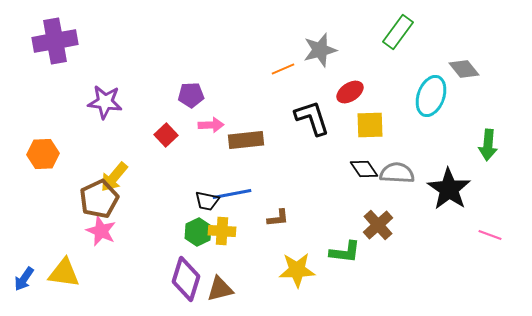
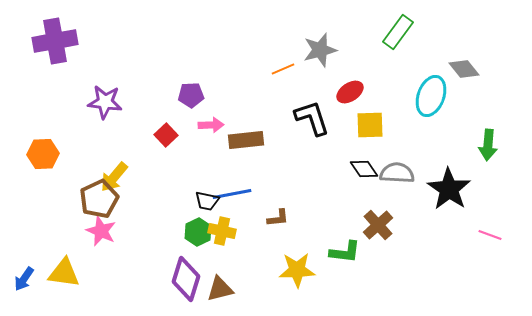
yellow cross: rotated 8 degrees clockwise
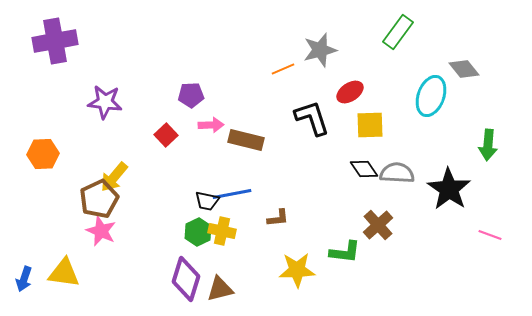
brown rectangle: rotated 20 degrees clockwise
blue arrow: rotated 15 degrees counterclockwise
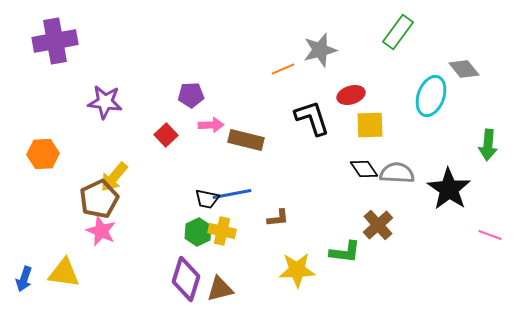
red ellipse: moved 1 px right, 3 px down; rotated 16 degrees clockwise
black trapezoid: moved 2 px up
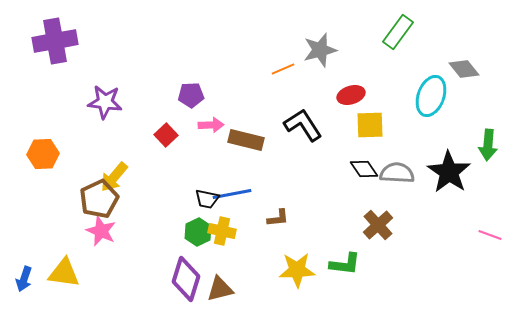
black L-shape: moved 9 px left, 7 px down; rotated 15 degrees counterclockwise
black star: moved 17 px up
green L-shape: moved 12 px down
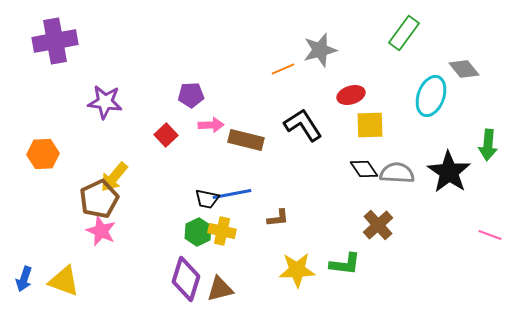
green rectangle: moved 6 px right, 1 px down
yellow triangle: moved 8 px down; rotated 12 degrees clockwise
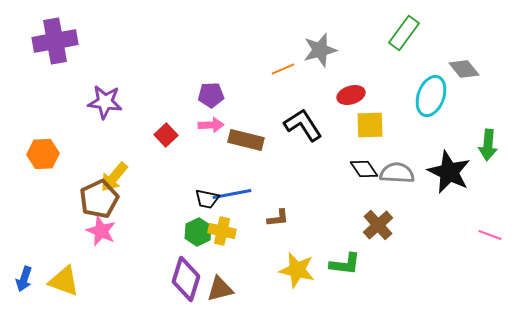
purple pentagon: moved 20 px right
black star: rotated 9 degrees counterclockwise
yellow star: rotated 15 degrees clockwise
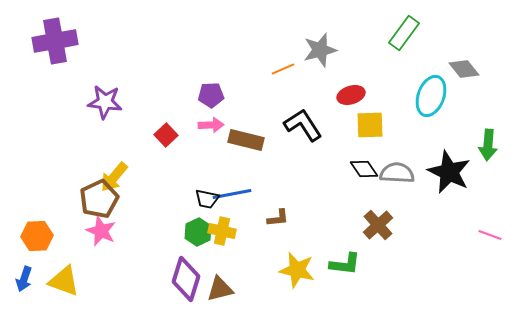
orange hexagon: moved 6 px left, 82 px down
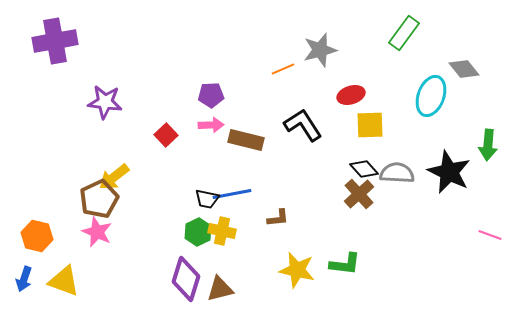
black diamond: rotated 8 degrees counterclockwise
yellow arrow: rotated 12 degrees clockwise
brown cross: moved 19 px left, 31 px up
pink star: moved 4 px left, 1 px down
orange hexagon: rotated 16 degrees clockwise
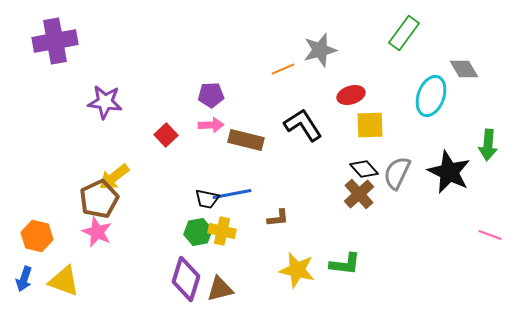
gray diamond: rotated 8 degrees clockwise
gray semicircle: rotated 68 degrees counterclockwise
green hexagon: rotated 16 degrees clockwise
